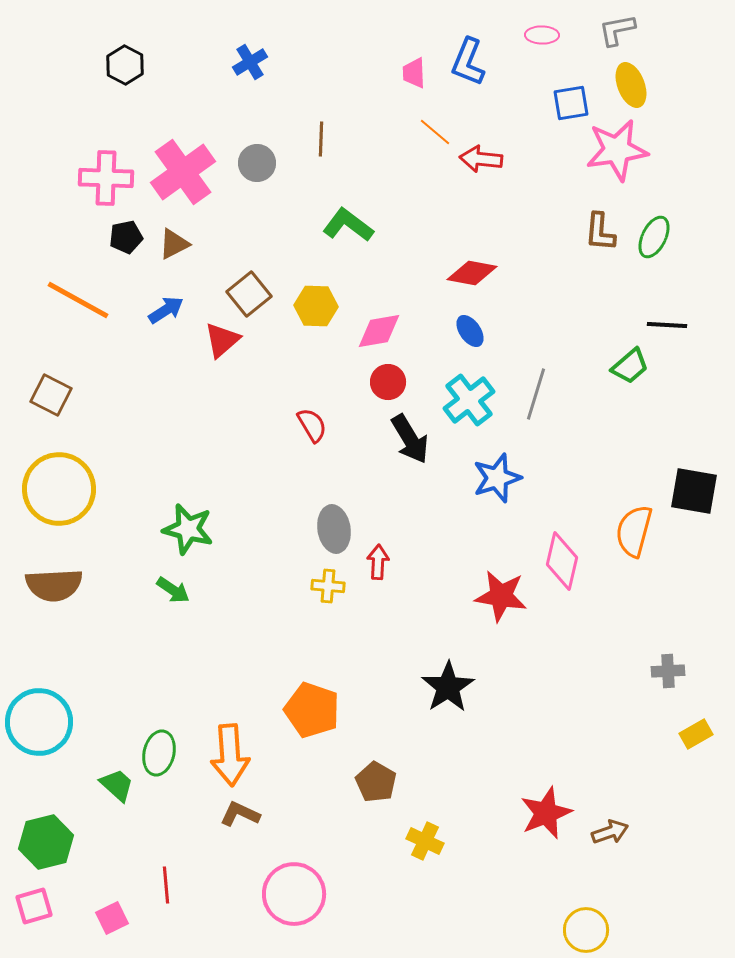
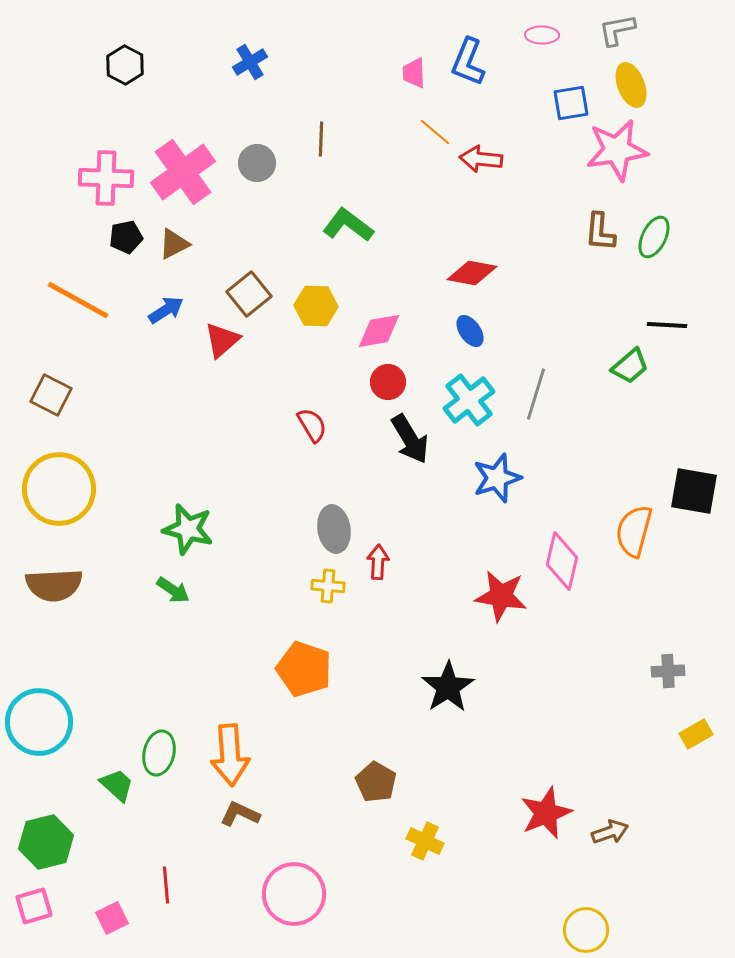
orange pentagon at (312, 710): moved 8 px left, 41 px up
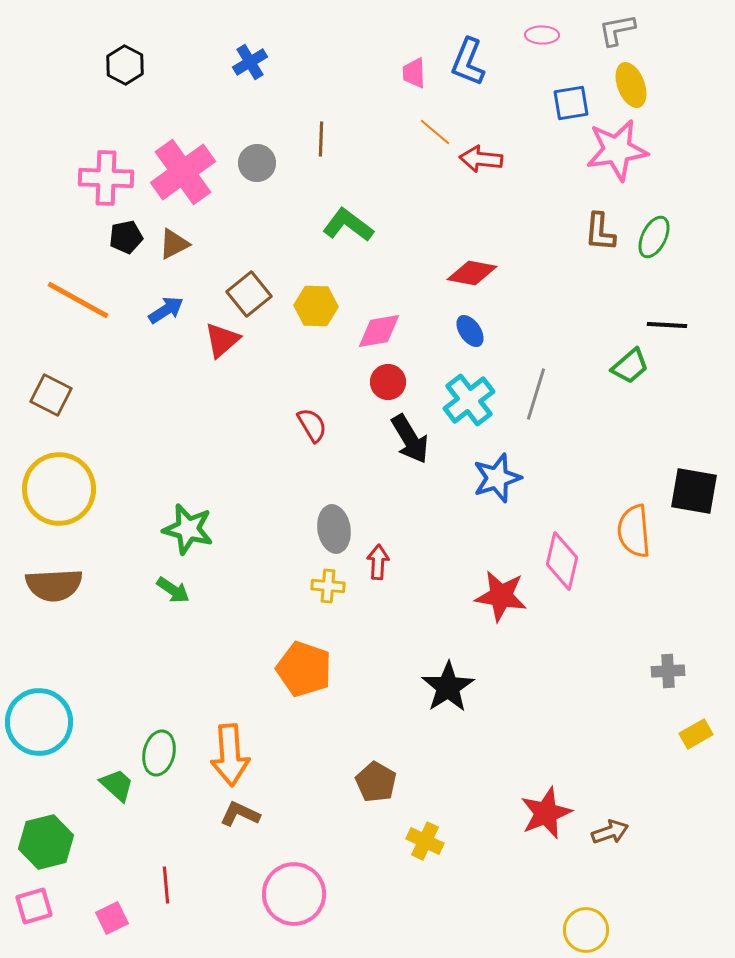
orange semicircle at (634, 531): rotated 20 degrees counterclockwise
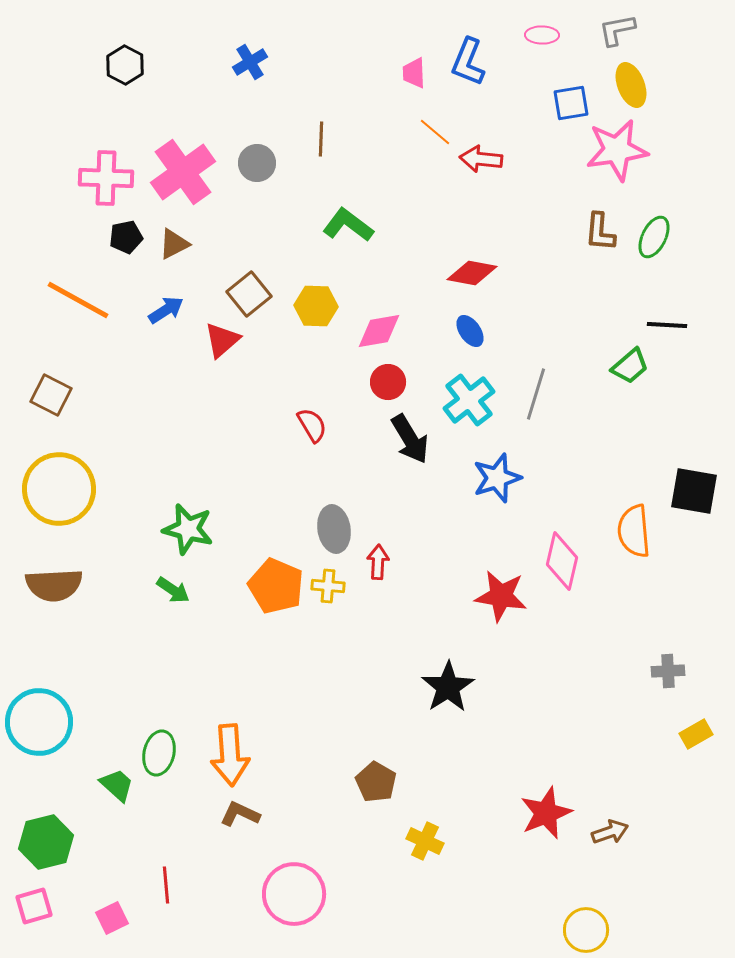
orange pentagon at (304, 669): moved 28 px left, 83 px up; rotated 4 degrees clockwise
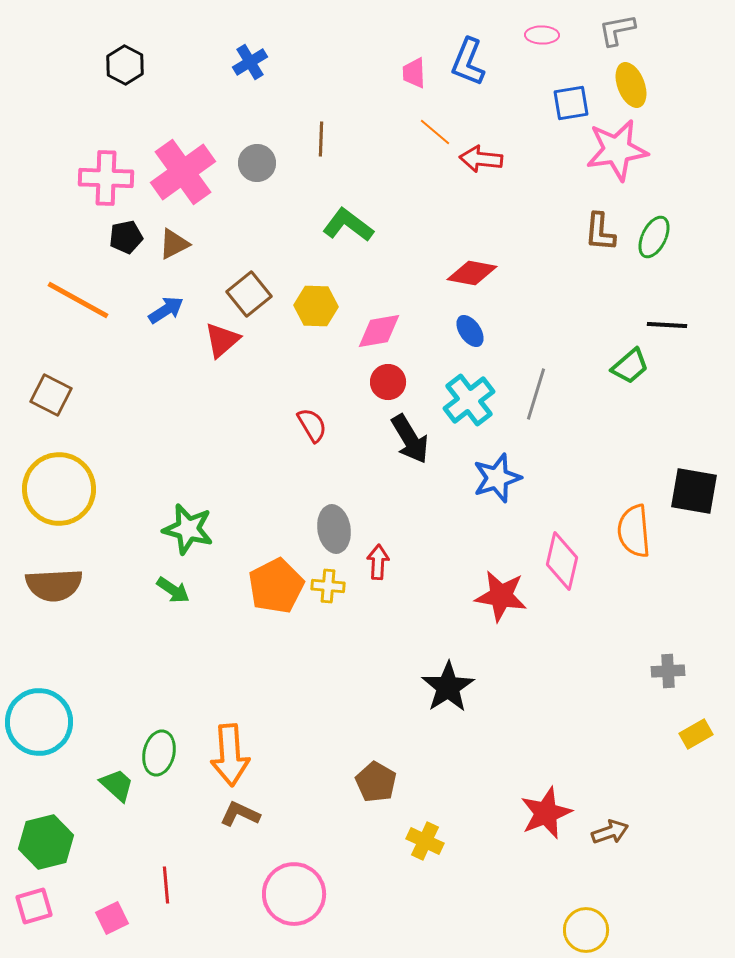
orange pentagon at (276, 586): rotated 22 degrees clockwise
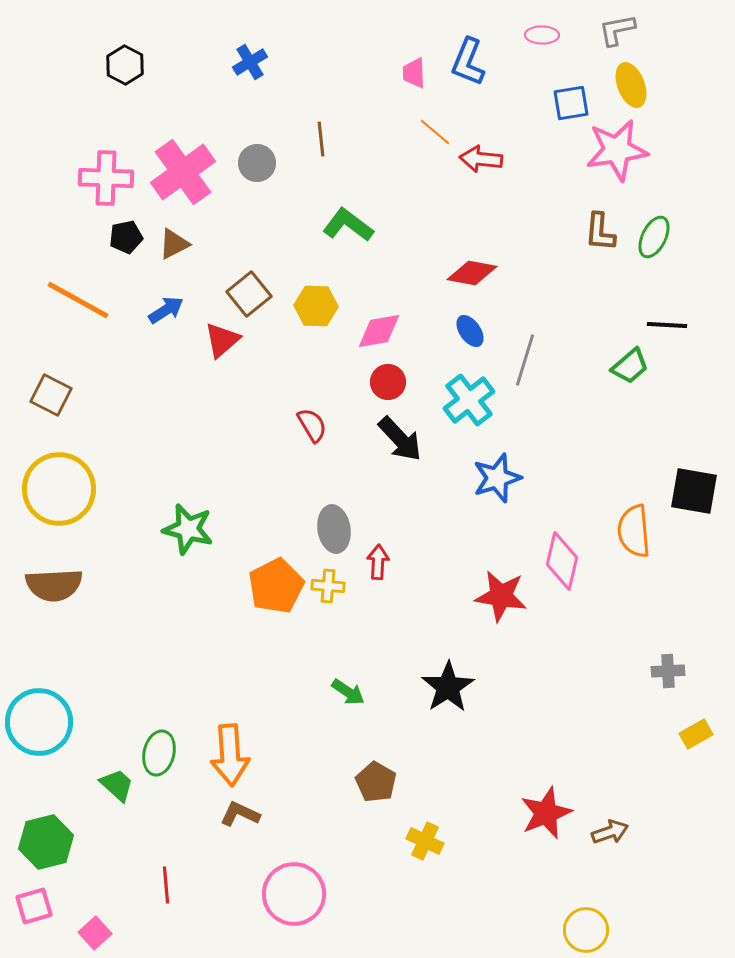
brown line at (321, 139): rotated 8 degrees counterclockwise
gray line at (536, 394): moved 11 px left, 34 px up
black arrow at (410, 439): moved 10 px left; rotated 12 degrees counterclockwise
green arrow at (173, 590): moved 175 px right, 102 px down
pink square at (112, 918): moved 17 px left, 15 px down; rotated 16 degrees counterclockwise
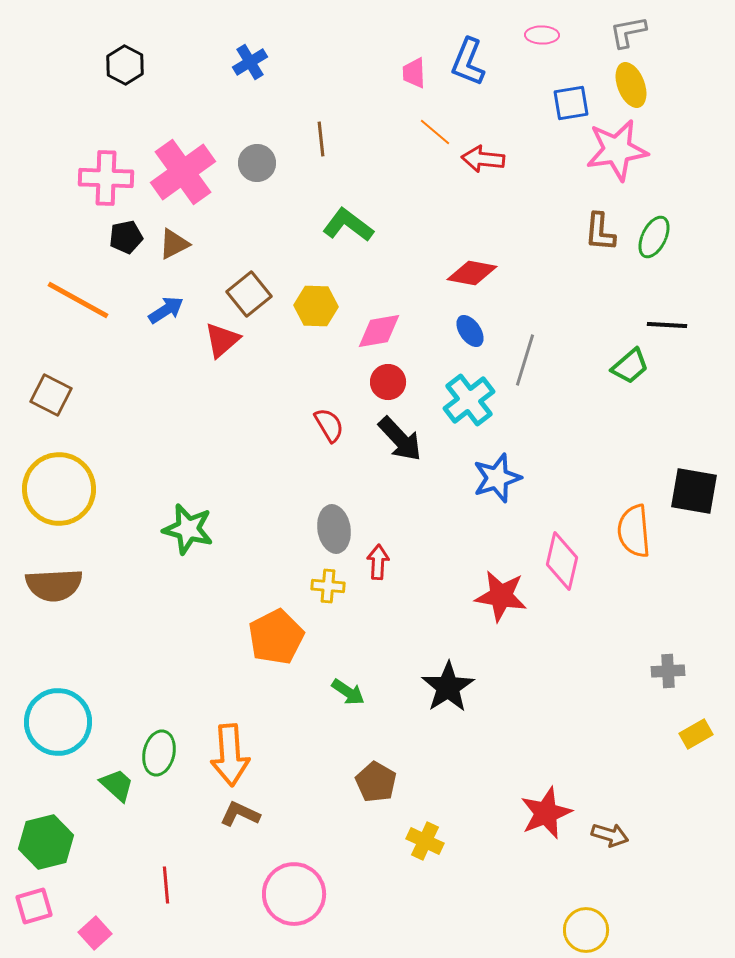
gray L-shape at (617, 30): moved 11 px right, 2 px down
red arrow at (481, 159): moved 2 px right
red semicircle at (312, 425): moved 17 px right
orange pentagon at (276, 586): moved 51 px down
cyan circle at (39, 722): moved 19 px right
brown arrow at (610, 832): moved 3 px down; rotated 36 degrees clockwise
